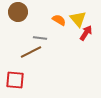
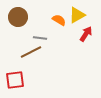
brown circle: moved 5 px down
yellow triangle: moved 1 px left, 4 px up; rotated 42 degrees clockwise
red arrow: moved 1 px down
red square: rotated 12 degrees counterclockwise
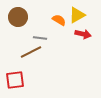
red arrow: moved 3 px left; rotated 70 degrees clockwise
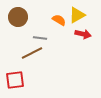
brown line: moved 1 px right, 1 px down
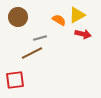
gray line: rotated 24 degrees counterclockwise
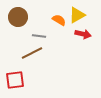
gray line: moved 1 px left, 2 px up; rotated 24 degrees clockwise
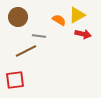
brown line: moved 6 px left, 2 px up
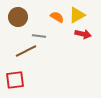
orange semicircle: moved 2 px left, 3 px up
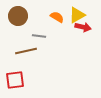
brown circle: moved 1 px up
red arrow: moved 7 px up
brown line: rotated 15 degrees clockwise
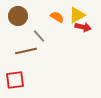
gray line: rotated 40 degrees clockwise
